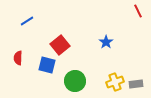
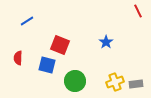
red square: rotated 30 degrees counterclockwise
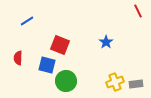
green circle: moved 9 px left
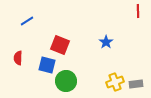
red line: rotated 24 degrees clockwise
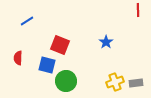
red line: moved 1 px up
gray rectangle: moved 1 px up
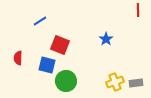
blue line: moved 13 px right
blue star: moved 3 px up
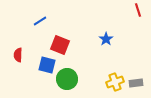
red line: rotated 16 degrees counterclockwise
red semicircle: moved 3 px up
green circle: moved 1 px right, 2 px up
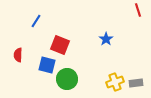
blue line: moved 4 px left; rotated 24 degrees counterclockwise
